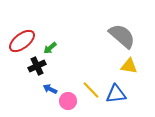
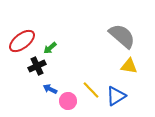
blue triangle: moved 2 px down; rotated 25 degrees counterclockwise
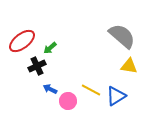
yellow line: rotated 18 degrees counterclockwise
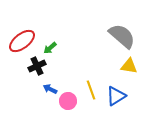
yellow line: rotated 42 degrees clockwise
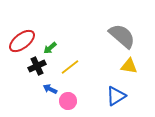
yellow line: moved 21 px left, 23 px up; rotated 72 degrees clockwise
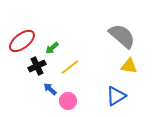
green arrow: moved 2 px right
blue arrow: rotated 16 degrees clockwise
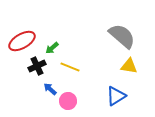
red ellipse: rotated 8 degrees clockwise
yellow line: rotated 60 degrees clockwise
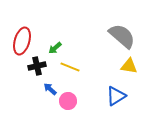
red ellipse: rotated 44 degrees counterclockwise
green arrow: moved 3 px right
black cross: rotated 12 degrees clockwise
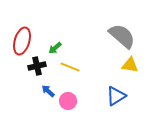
yellow triangle: moved 1 px right, 1 px up
blue arrow: moved 2 px left, 2 px down
